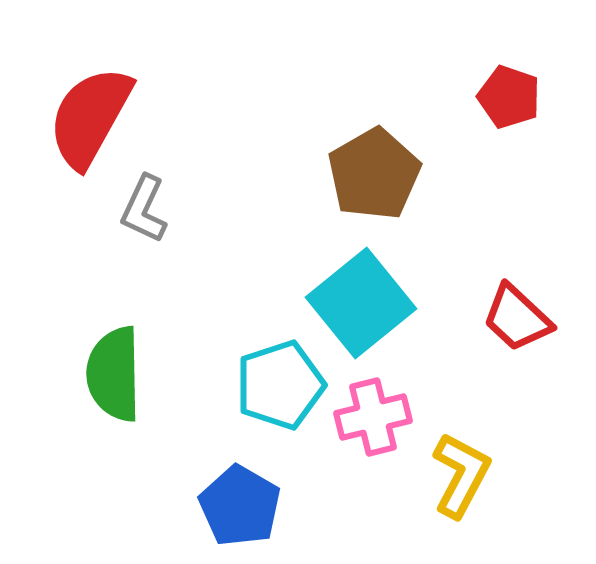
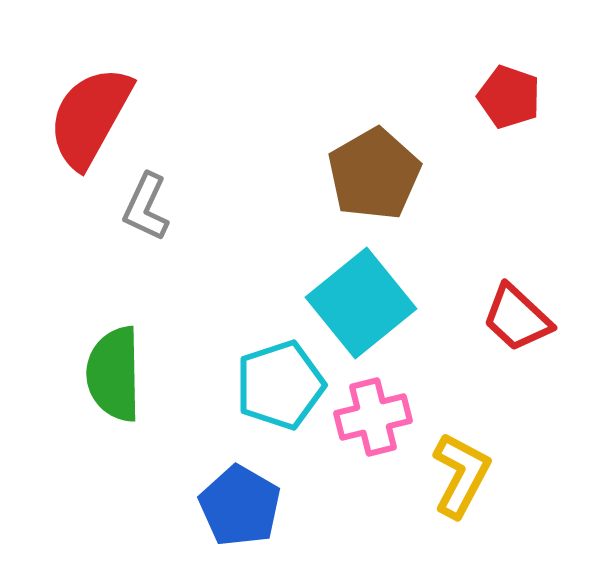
gray L-shape: moved 2 px right, 2 px up
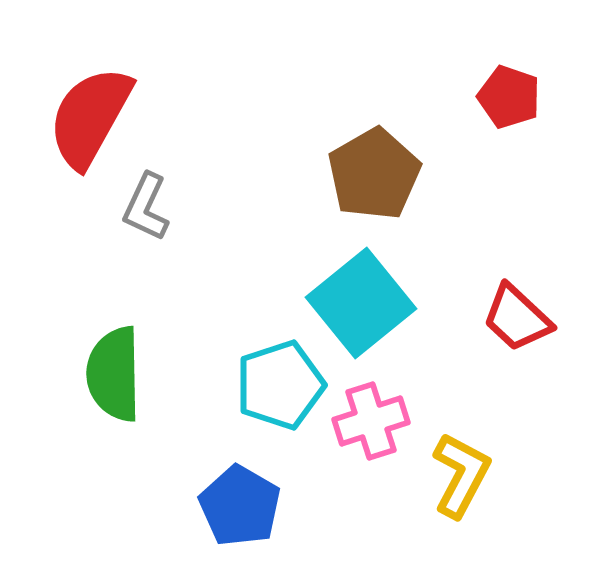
pink cross: moved 2 px left, 4 px down; rotated 4 degrees counterclockwise
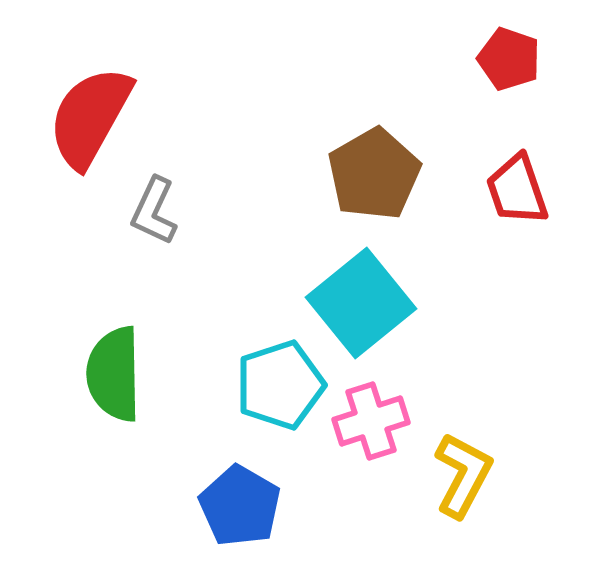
red pentagon: moved 38 px up
gray L-shape: moved 8 px right, 4 px down
red trapezoid: moved 128 px up; rotated 28 degrees clockwise
yellow L-shape: moved 2 px right
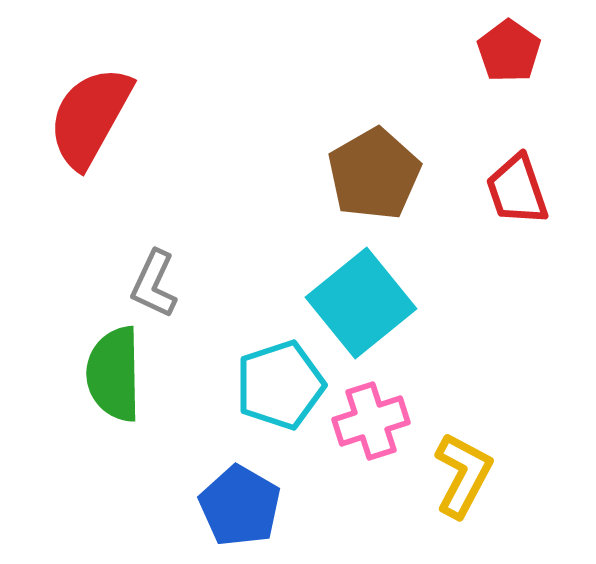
red pentagon: moved 8 px up; rotated 16 degrees clockwise
gray L-shape: moved 73 px down
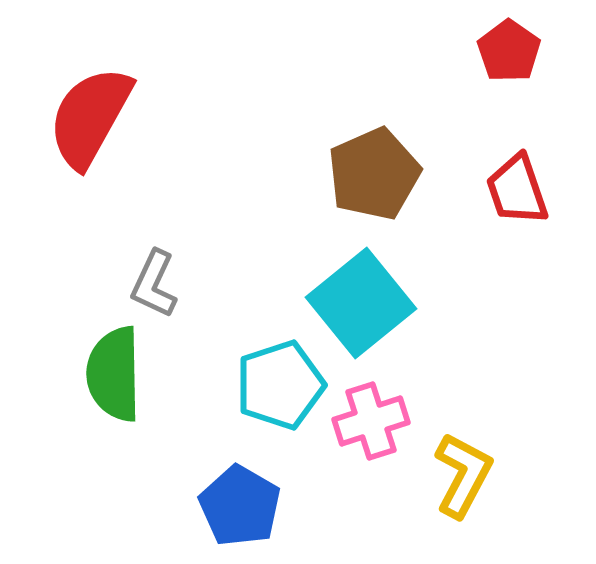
brown pentagon: rotated 6 degrees clockwise
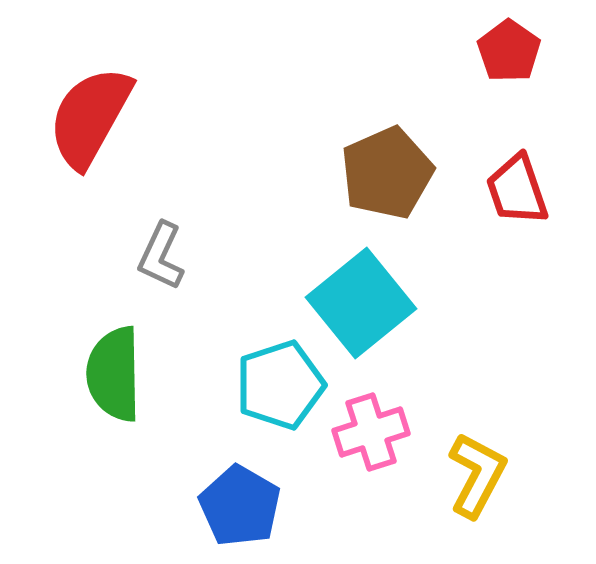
brown pentagon: moved 13 px right, 1 px up
gray L-shape: moved 7 px right, 28 px up
pink cross: moved 11 px down
yellow L-shape: moved 14 px right
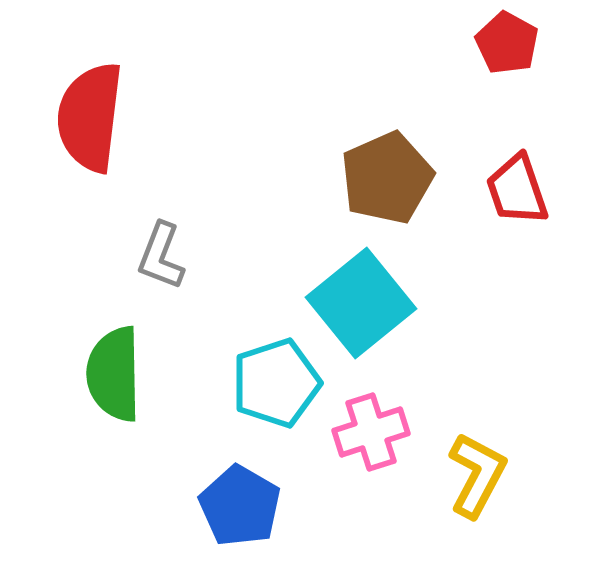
red pentagon: moved 2 px left, 8 px up; rotated 6 degrees counterclockwise
red semicircle: rotated 22 degrees counterclockwise
brown pentagon: moved 5 px down
gray L-shape: rotated 4 degrees counterclockwise
cyan pentagon: moved 4 px left, 2 px up
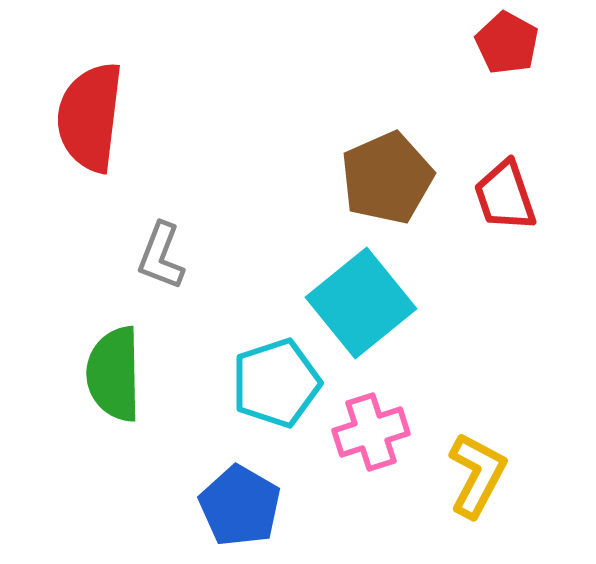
red trapezoid: moved 12 px left, 6 px down
